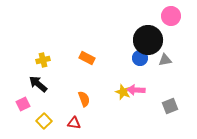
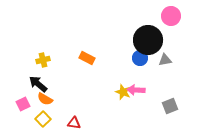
orange semicircle: moved 39 px left; rotated 140 degrees clockwise
yellow square: moved 1 px left, 2 px up
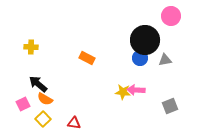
black circle: moved 3 px left
yellow cross: moved 12 px left, 13 px up; rotated 16 degrees clockwise
yellow star: rotated 14 degrees counterclockwise
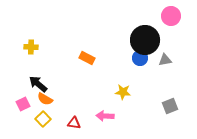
pink arrow: moved 31 px left, 26 px down
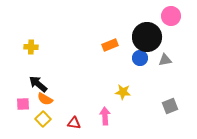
black circle: moved 2 px right, 3 px up
orange rectangle: moved 23 px right, 13 px up; rotated 49 degrees counterclockwise
pink square: rotated 24 degrees clockwise
pink arrow: rotated 84 degrees clockwise
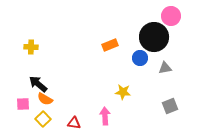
black circle: moved 7 px right
gray triangle: moved 8 px down
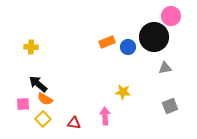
orange rectangle: moved 3 px left, 3 px up
blue circle: moved 12 px left, 11 px up
